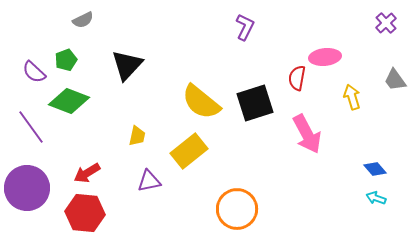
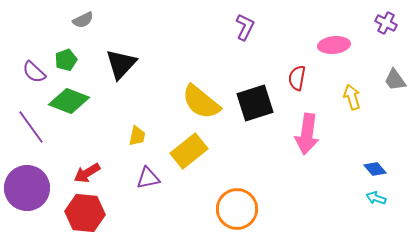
purple cross: rotated 20 degrees counterclockwise
pink ellipse: moved 9 px right, 12 px up
black triangle: moved 6 px left, 1 px up
pink arrow: rotated 36 degrees clockwise
purple triangle: moved 1 px left, 3 px up
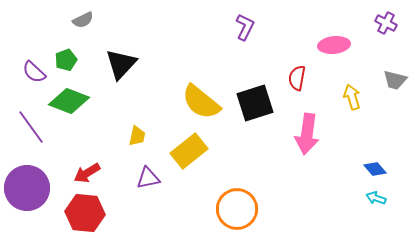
gray trapezoid: rotated 40 degrees counterclockwise
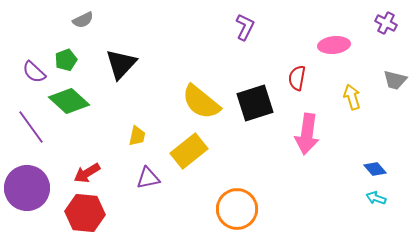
green diamond: rotated 21 degrees clockwise
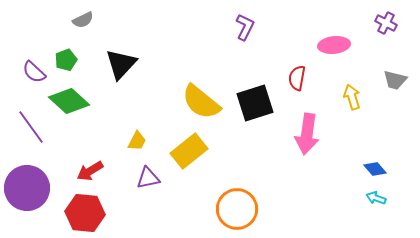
yellow trapezoid: moved 5 px down; rotated 15 degrees clockwise
red arrow: moved 3 px right, 2 px up
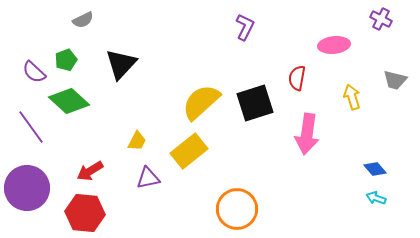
purple cross: moved 5 px left, 4 px up
yellow semicircle: rotated 99 degrees clockwise
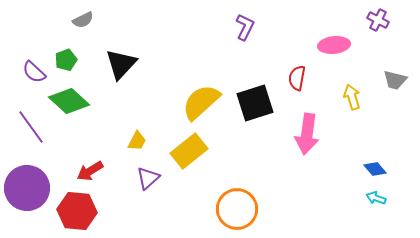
purple cross: moved 3 px left, 1 px down
purple triangle: rotated 30 degrees counterclockwise
red hexagon: moved 8 px left, 2 px up
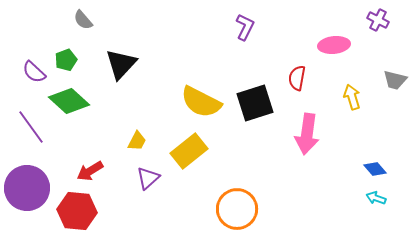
gray semicircle: rotated 75 degrees clockwise
yellow semicircle: rotated 111 degrees counterclockwise
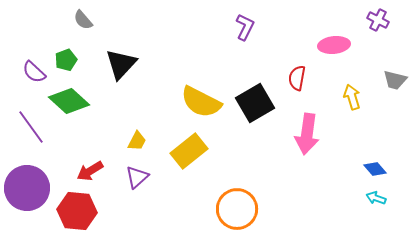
black square: rotated 12 degrees counterclockwise
purple triangle: moved 11 px left, 1 px up
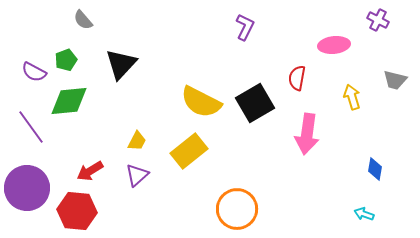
purple semicircle: rotated 15 degrees counterclockwise
green diamond: rotated 48 degrees counterclockwise
blue diamond: rotated 50 degrees clockwise
purple triangle: moved 2 px up
cyan arrow: moved 12 px left, 16 px down
